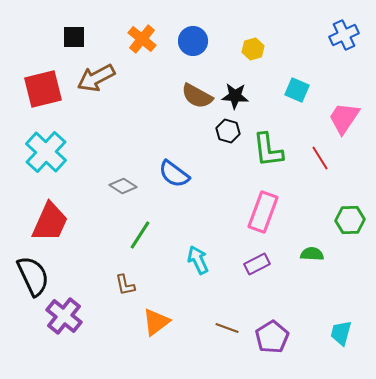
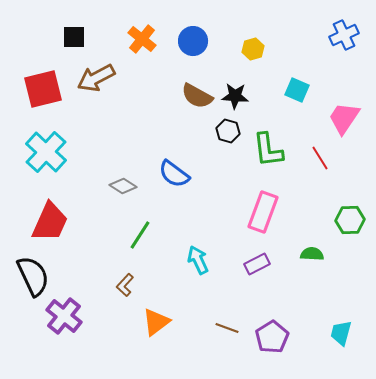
brown L-shape: rotated 55 degrees clockwise
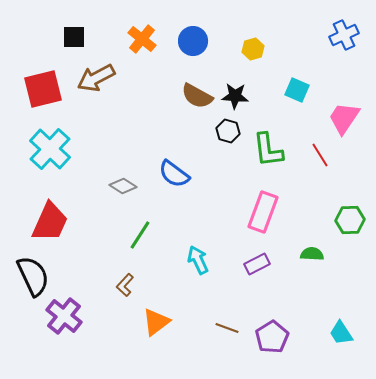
cyan cross: moved 4 px right, 3 px up
red line: moved 3 px up
cyan trapezoid: rotated 48 degrees counterclockwise
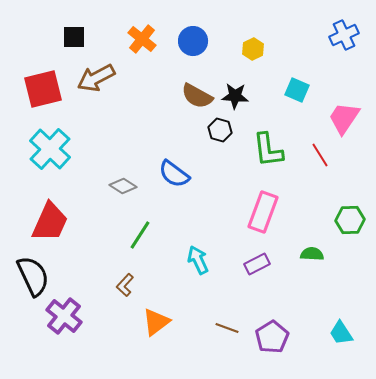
yellow hexagon: rotated 10 degrees counterclockwise
black hexagon: moved 8 px left, 1 px up
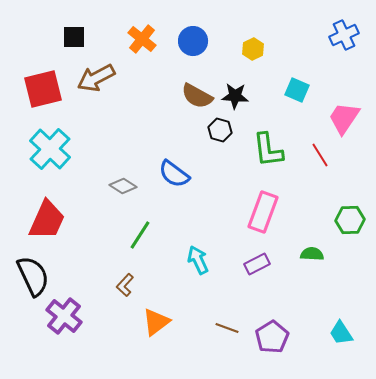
red trapezoid: moved 3 px left, 2 px up
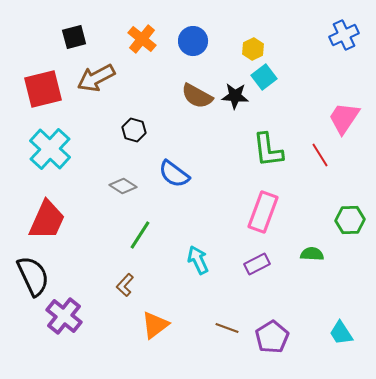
black square: rotated 15 degrees counterclockwise
cyan square: moved 33 px left, 13 px up; rotated 30 degrees clockwise
black hexagon: moved 86 px left
orange triangle: moved 1 px left, 3 px down
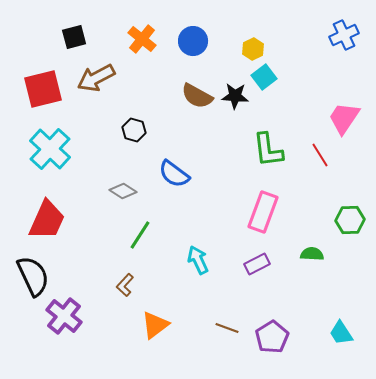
gray diamond: moved 5 px down
